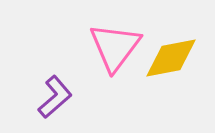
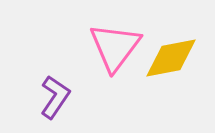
purple L-shape: rotated 15 degrees counterclockwise
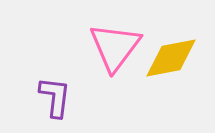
purple L-shape: rotated 27 degrees counterclockwise
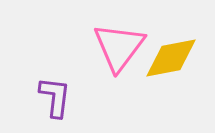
pink triangle: moved 4 px right
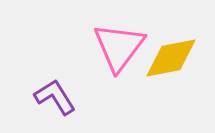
purple L-shape: rotated 39 degrees counterclockwise
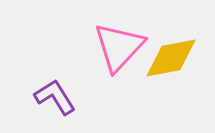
pink triangle: rotated 6 degrees clockwise
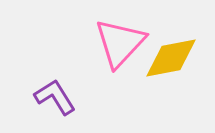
pink triangle: moved 1 px right, 4 px up
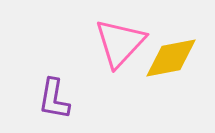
purple L-shape: moved 1 px left, 2 px down; rotated 138 degrees counterclockwise
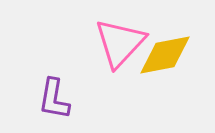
yellow diamond: moved 6 px left, 3 px up
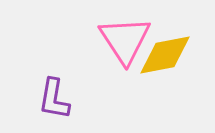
pink triangle: moved 5 px right, 3 px up; rotated 16 degrees counterclockwise
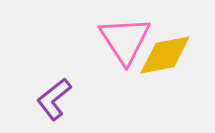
purple L-shape: rotated 42 degrees clockwise
